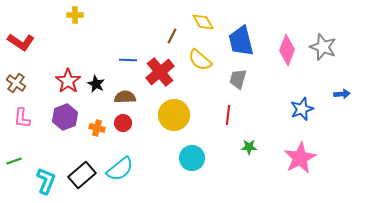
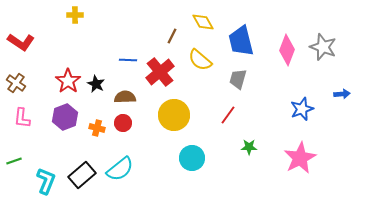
red line: rotated 30 degrees clockwise
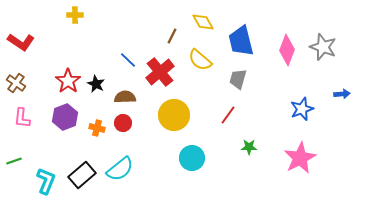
blue line: rotated 42 degrees clockwise
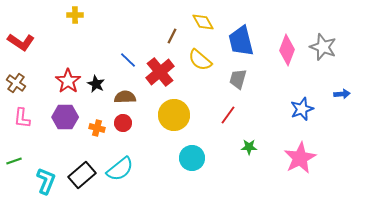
purple hexagon: rotated 20 degrees clockwise
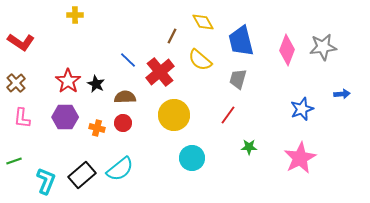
gray star: rotated 28 degrees counterclockwise
brown cross: rotated 12 degrees clockwise
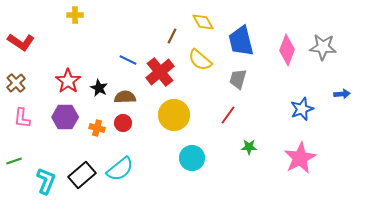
gray star: rotated 12 degrees clockwise
blue line: rotated 18 degrees counterclockwise
black star: moved 3 px right, 4 px down
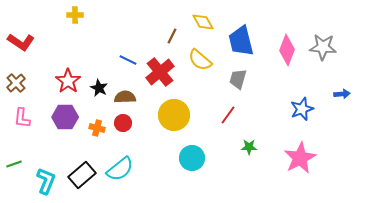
green line: moved 3 px down
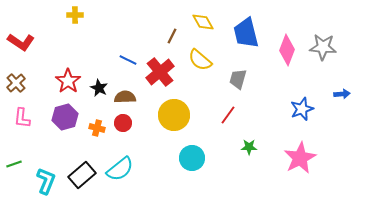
blue trapezoid: moved 5 px right, 8 px up
purple hexagon: rotated 15 degrees counterclockwise
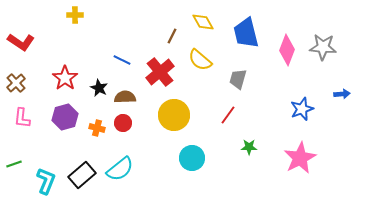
blue line: moved 6 px left
red star: moved 3 px left, 3 px up
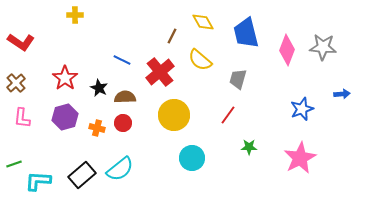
cyan L-shape: moved 8 px left; rotated 108 degrees counterclockwise
